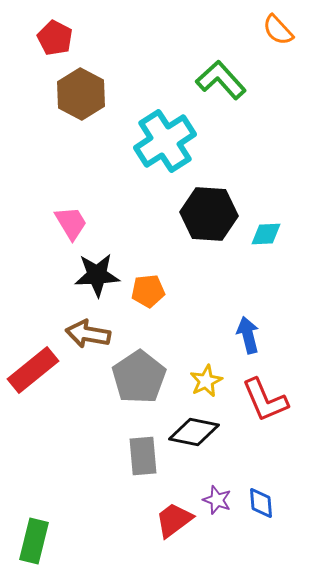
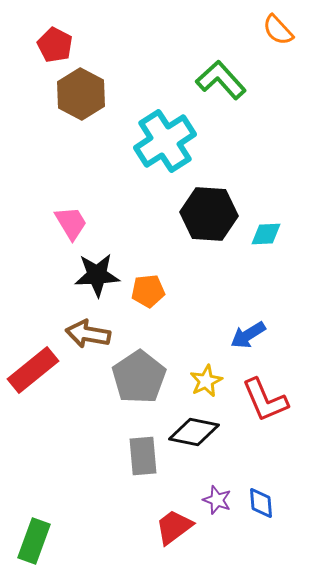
red pentagon: moved 7 px down
blue arrow: rotated 108 degrees counterclockwise
red trapezoid: moved 7 px down
green rectangle: rotated 6 degrees clockwise
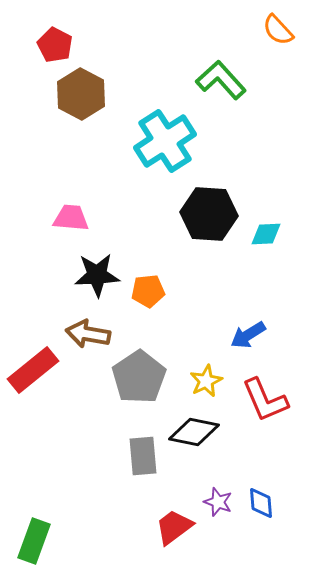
pink trapezoid: moved 5 px up; rotated 54 degrees counterclockwise
purple star: moved 1 px right, 2 px down
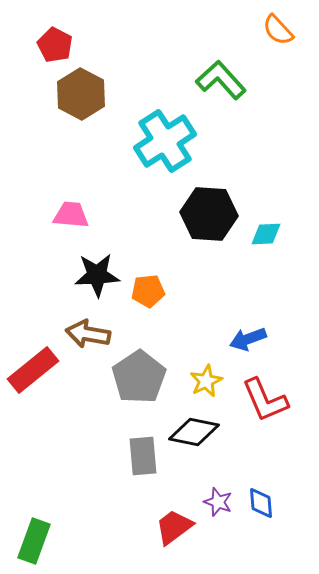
pink trapezoid: moved 3 px up
blue arrow: moved 4 px down; rotated 12 degrees clockwise
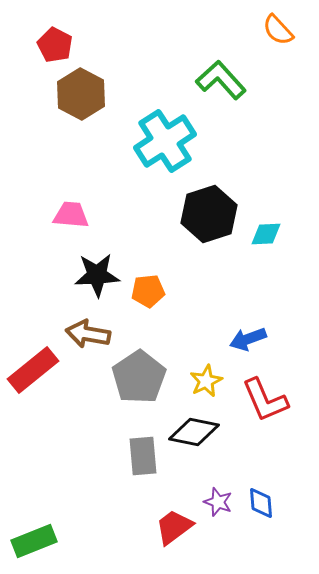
black hexagon: rotated 22 degrees counterclockwise
green rectangle: rotated 48 degrees clockwise
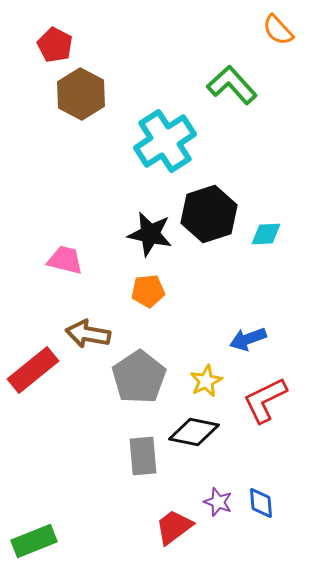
green L-shape: moved 11 px right, 5 px down
pink trapezoid: moved 6 px left, 45 px down; rotated 9 degrees clockwise
black star: moved 53 px right, 41 px up; rotated 15 degrees clockwise
red L-shape: rotated 87 degrees clockwise
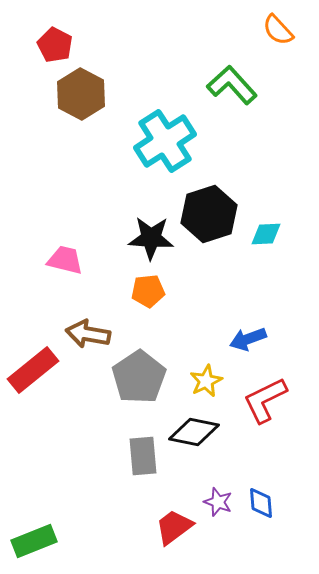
black star: moved 1 px right, 4 px down; rotated 9 degrees counterclockwise
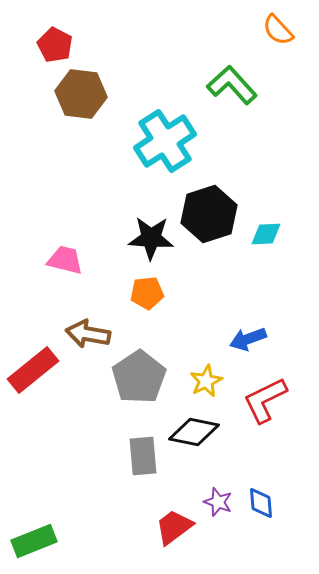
brown hexagon: rotated 21 degrees counterclockwise
orange pentagon: moved 1 px left, 2 px down
